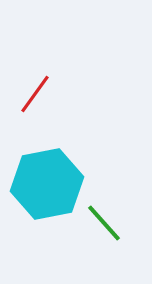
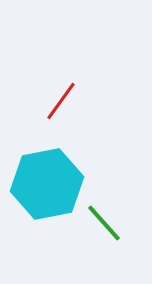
red line: moved 26 px right, 7 px down
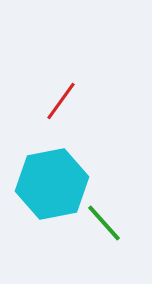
cyan hexagon: moved 5 px right
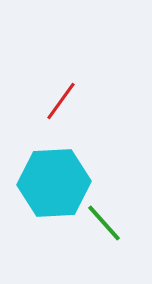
cyan hexagon: moved 2 px right, 1 px up; rotated 8 degrees clockwise
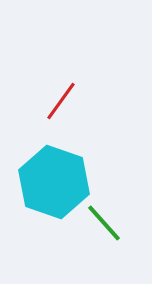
cyan hexagon: moved 1 px up; rotated 22 degrees clockwise
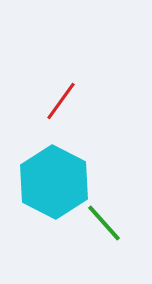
cyan hexagon: rotated 8 degrees clockwise
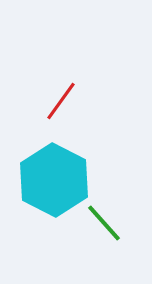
cyan hexagon: moved 2 px up
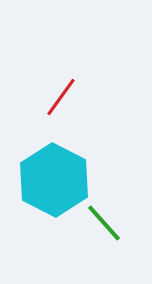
red line: moved 4 px up
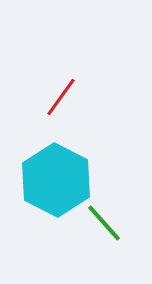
cyan hexagon: moved 2 px right
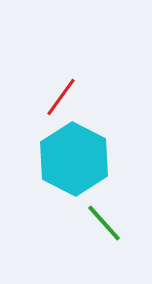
cyan hexagon: moved 18 px right, 21 px up
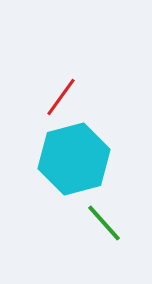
cyan hexagon: rotated 18 degrees clockwise
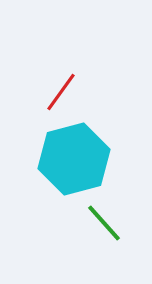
red line: moved 5 px up
